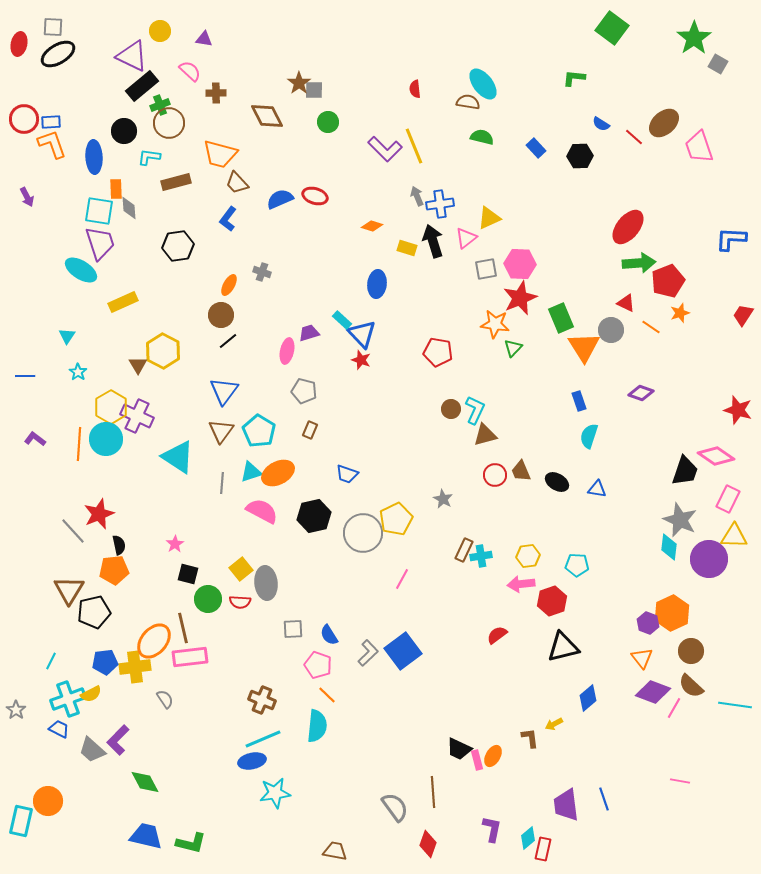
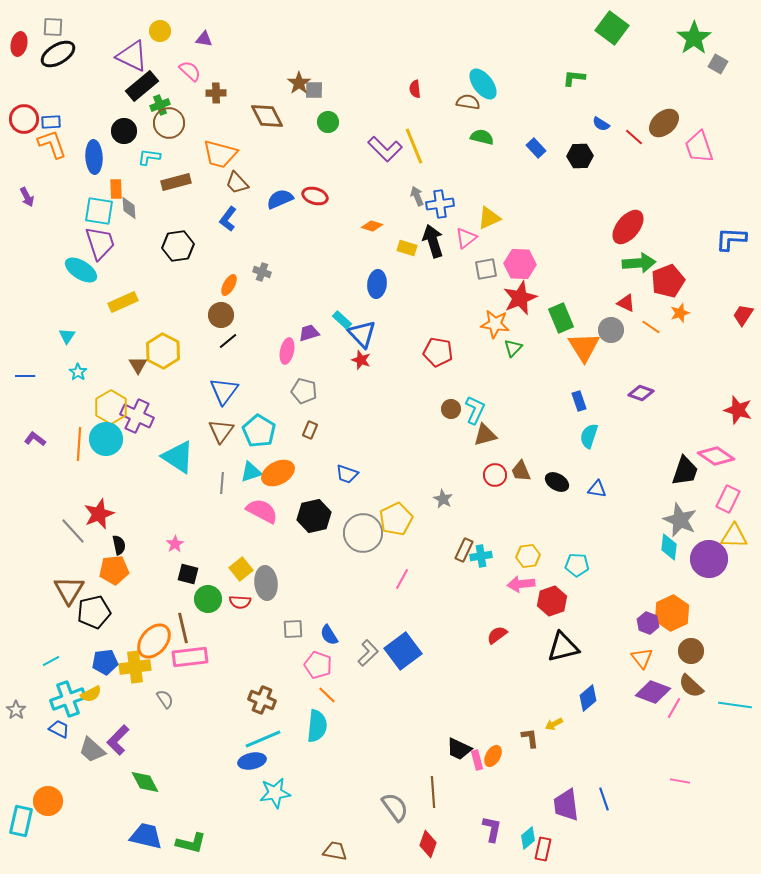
cyan line at (51, 661): rotated 36 degrees clockwise
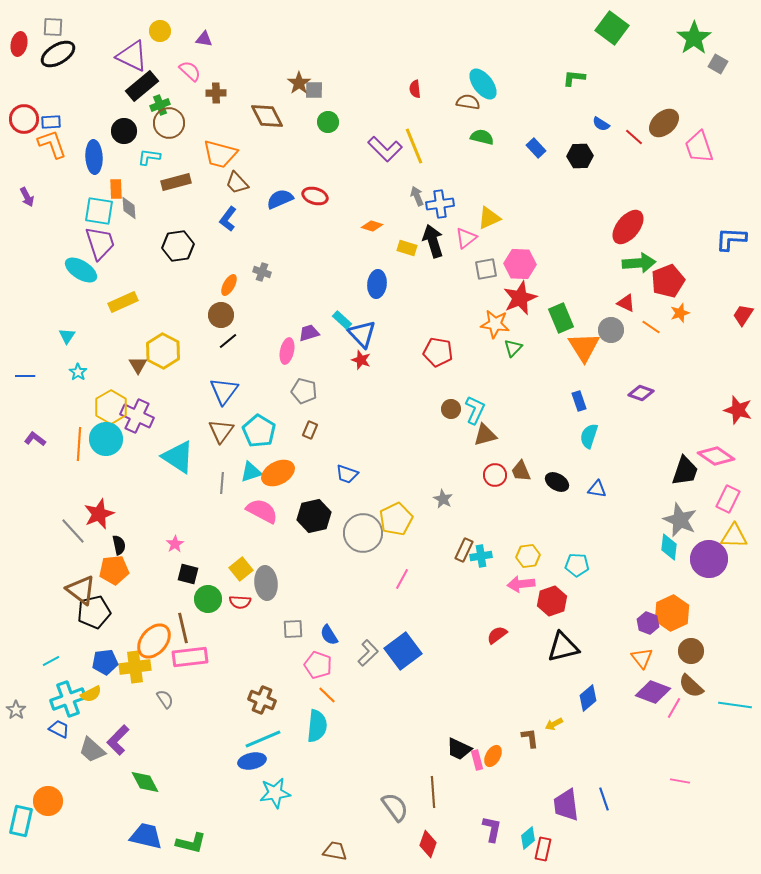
brown triangle at (69, 590): moved 12 px right; rotated 24 degrees counterclockwise
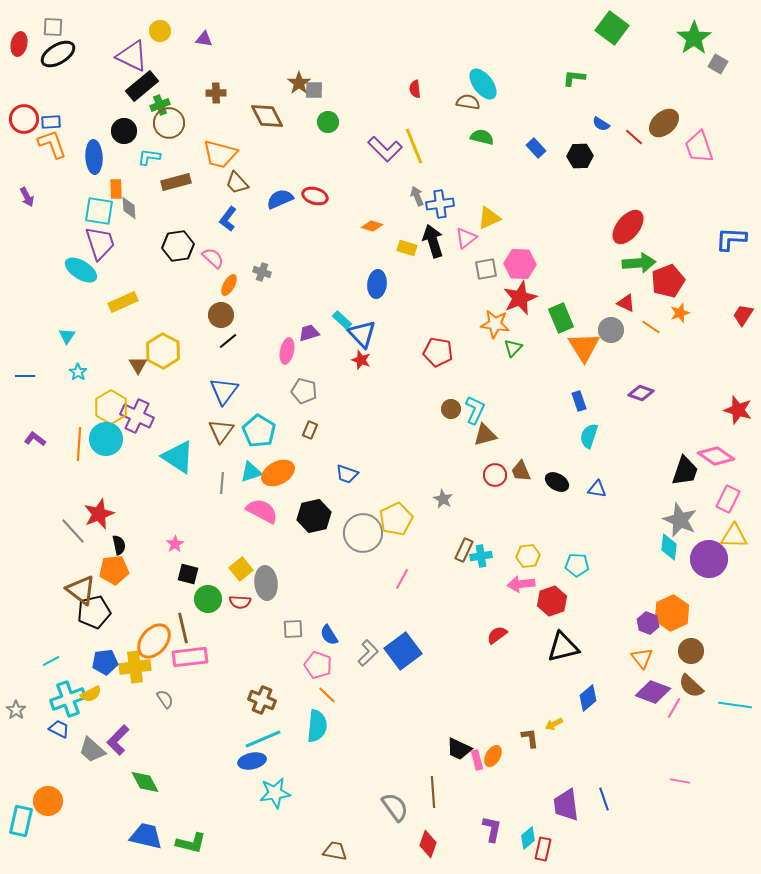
pink semicircle at (190, 71): moved 23 px right, 187 px down
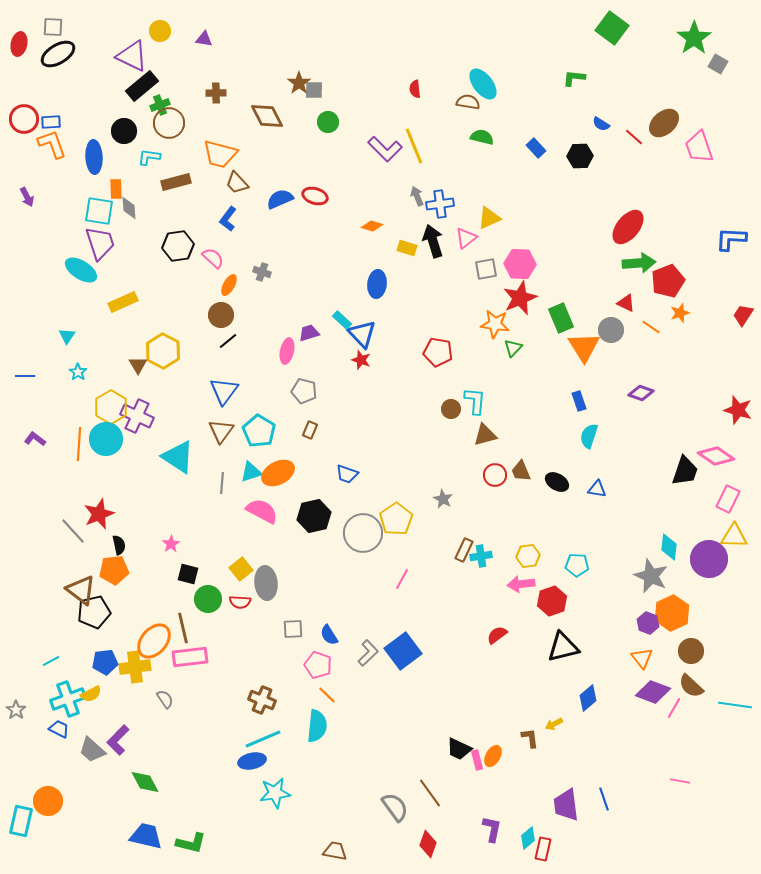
cyan L-shape at (475, 410): moved 9 px up; rotated 20 degrees counterclockwise
yellow pentagon at (396, 519): rotated 8 degrees counterclockwise
gray star at (680, 520): moved 29 px left, 56 px down
pink star at (175, 544): moved 4 px left
brown line at (433, 792): moved 3 px left, 1 px down; rotated 32 degrees counterclockwise
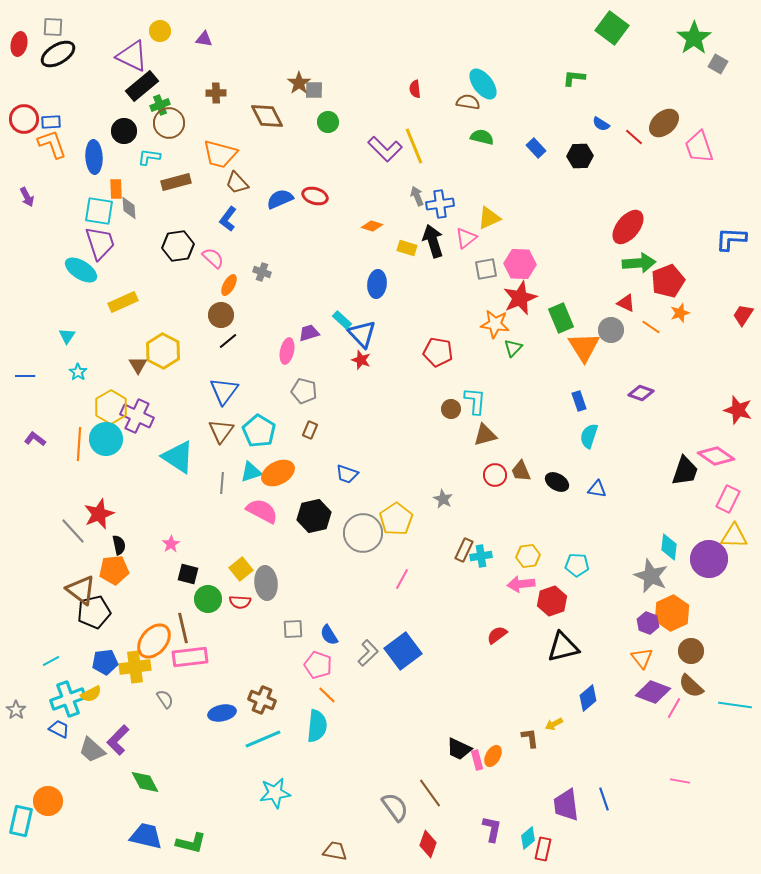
blue ellipse at (252, 761): moved 30 px left, 48 px up
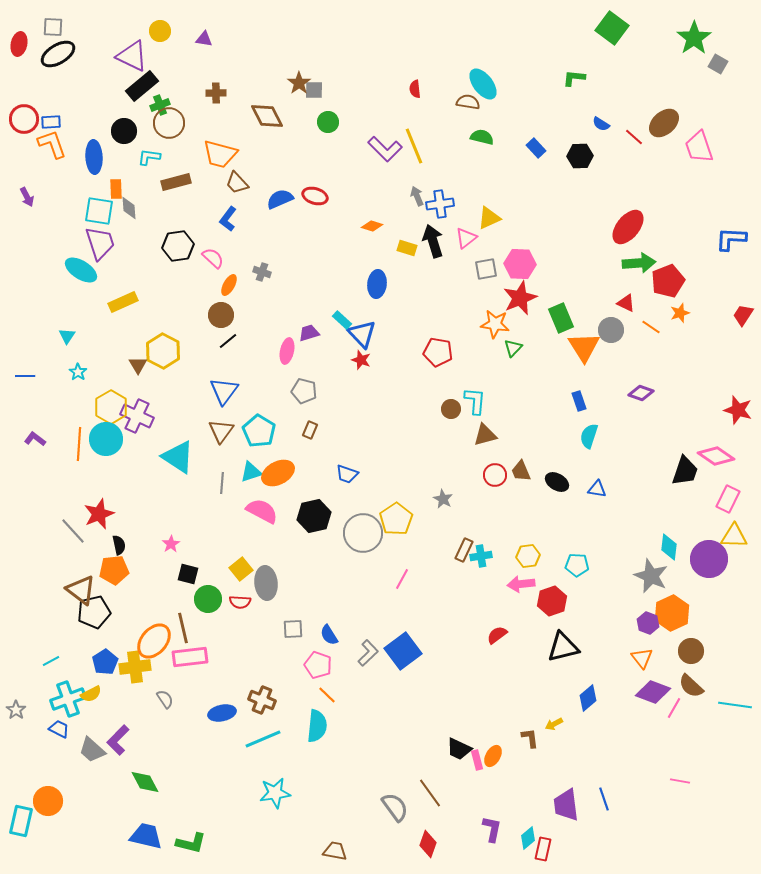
blue pentagon at (105, 662): rotated 25 degrees counterclockwise
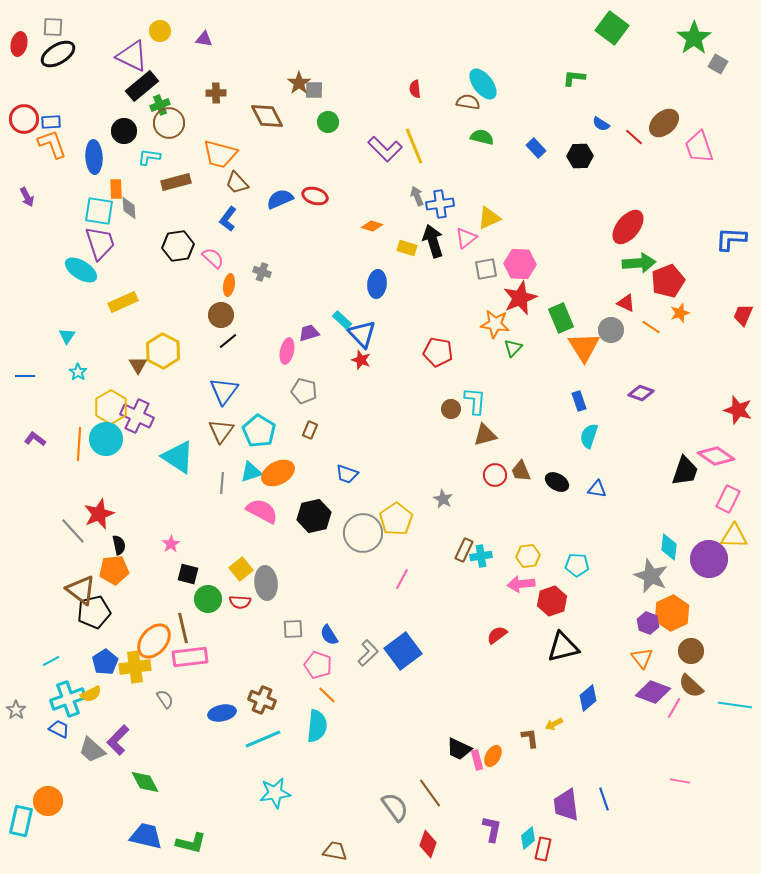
orange ellipse at (229, 285): rotated 20 degrees counterclockwise
red trapezoid at (743, 315): rotated 10 degrees counterclockwise
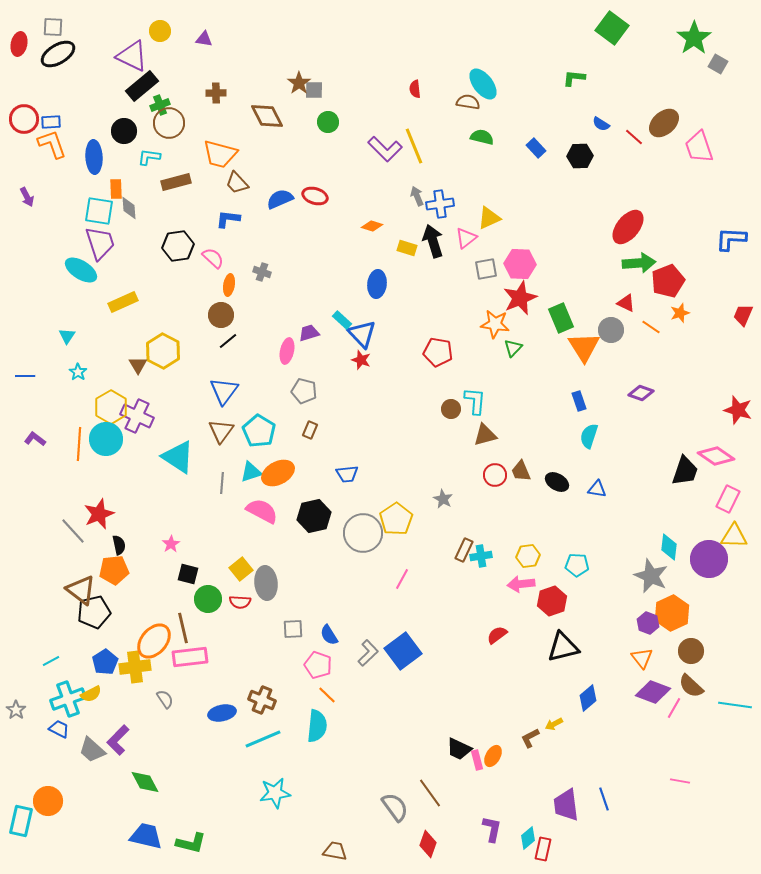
blue L-shape at (228, 219): rotated 60 degrees clockwise
blue trapezoid at (347, 474): rotated 25 degrees counterclockwise
brown L-shape at (530, 738): rotated 110 degrees counterclockwise
